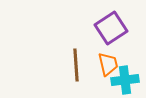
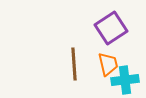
brown line: moved 2 px left, 1 px up
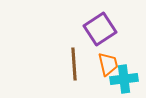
purple square: moved 11 px left, 1 px down
cyan cross: moved 1 px left, 1 px up
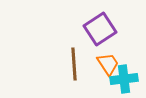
orange trapezoid: rotated 20 degrees counterclockwise
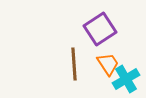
cyan cross: moved 2 px right; rotated 24 degrees counterclockwise
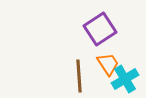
brown line: moved 5 px right, 12 px down
cyan cross: moved 1 px left
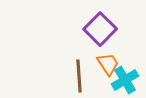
purple square: rotated 12 degrees counterclockwise
cyan cross: moved 1 px down
